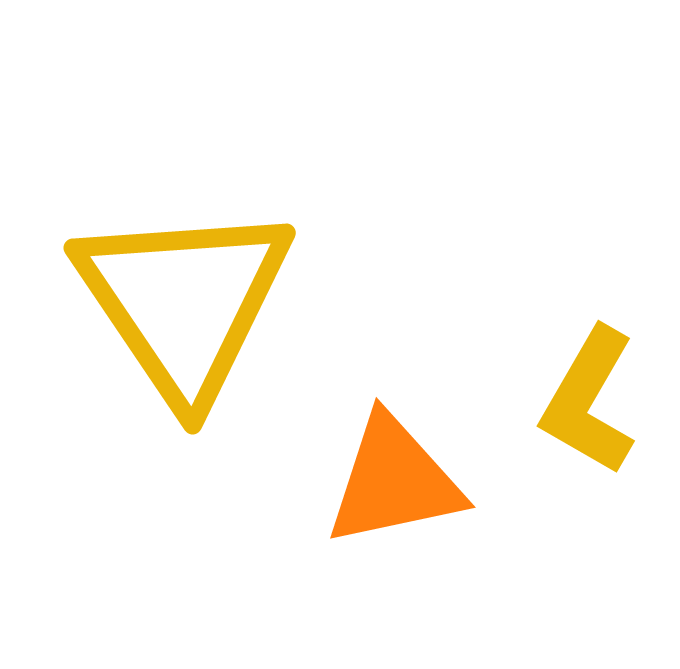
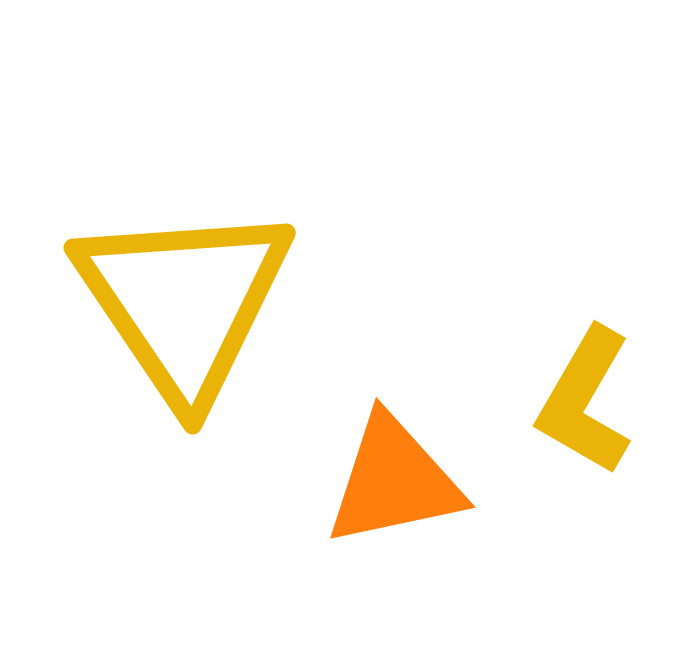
yellow L-shape: moved 4 px left
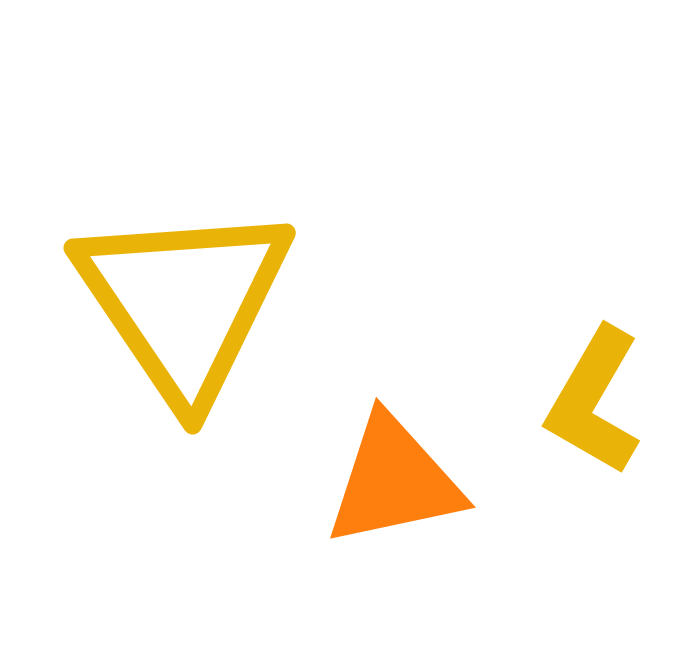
yellow L-shape: moved 9 px right
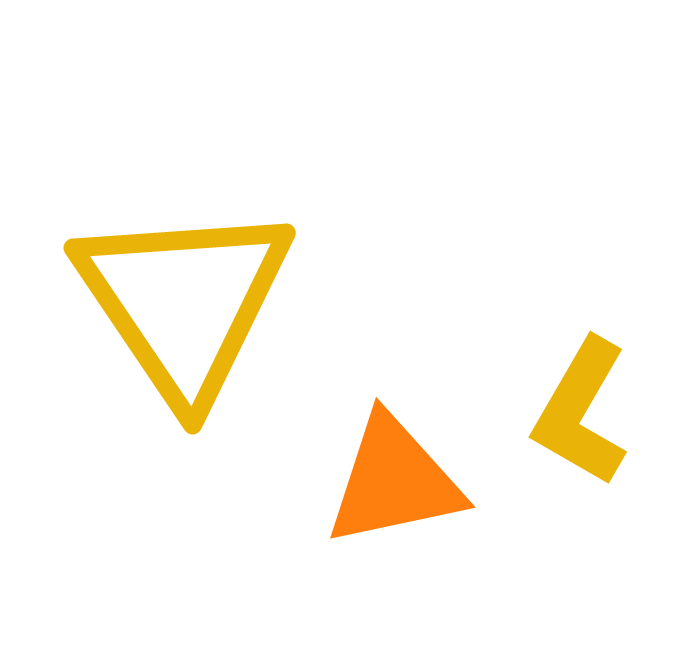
yellow L-shape: moved 13 px left, 11 px down
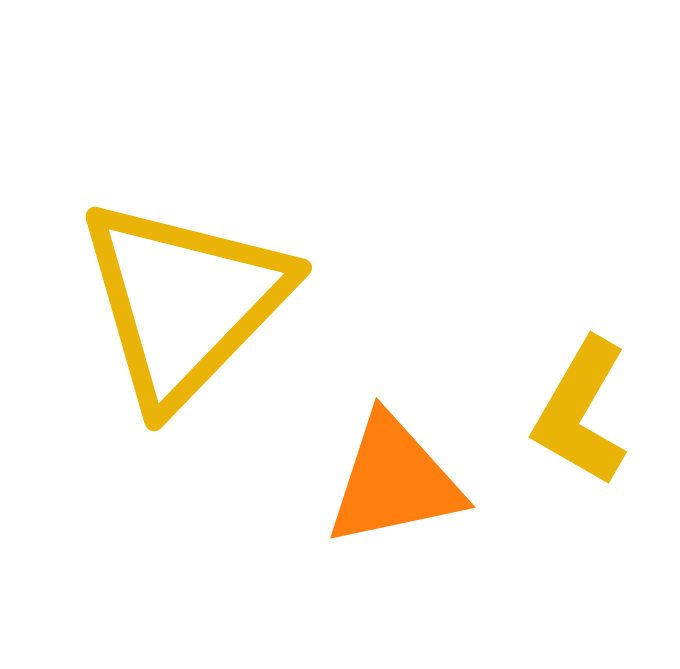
yellow triangle: rotated 18 degrees clockwise
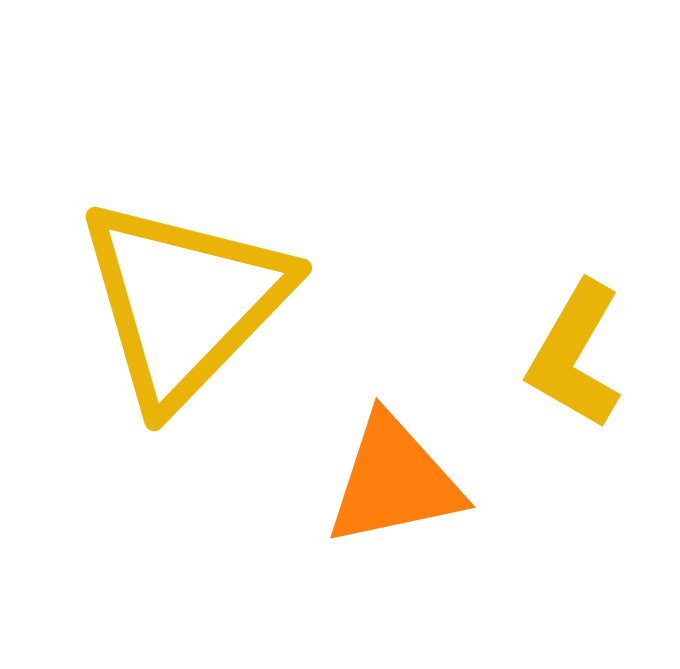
yellow L-shape: moved 6 px left, 57 px up
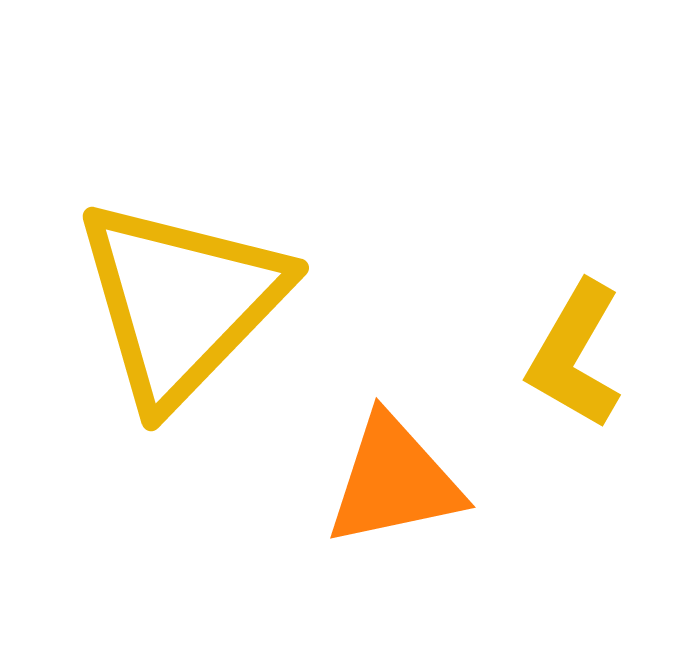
yellow triangle: moved 3 px left
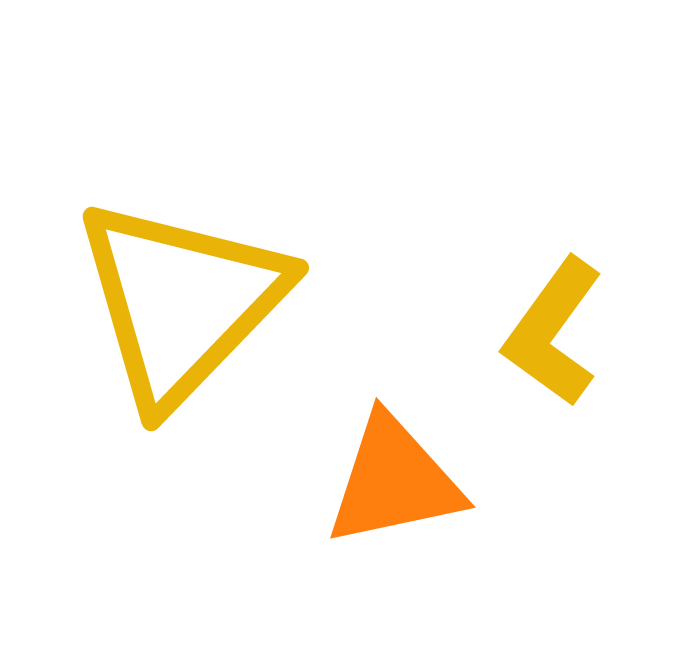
yellow L-shape: moved 22 px left, 23 px up; rotated 6 degrees clockwise
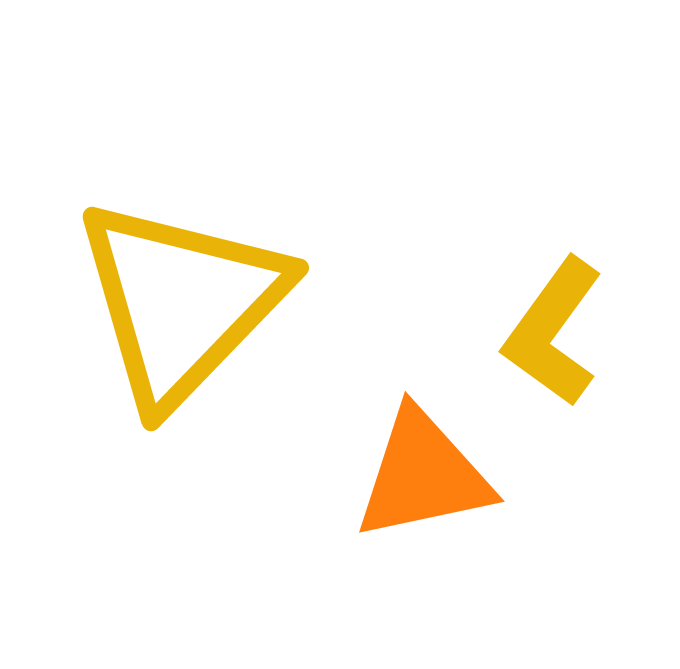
orange triangle: moved 29 px right, 6 px up
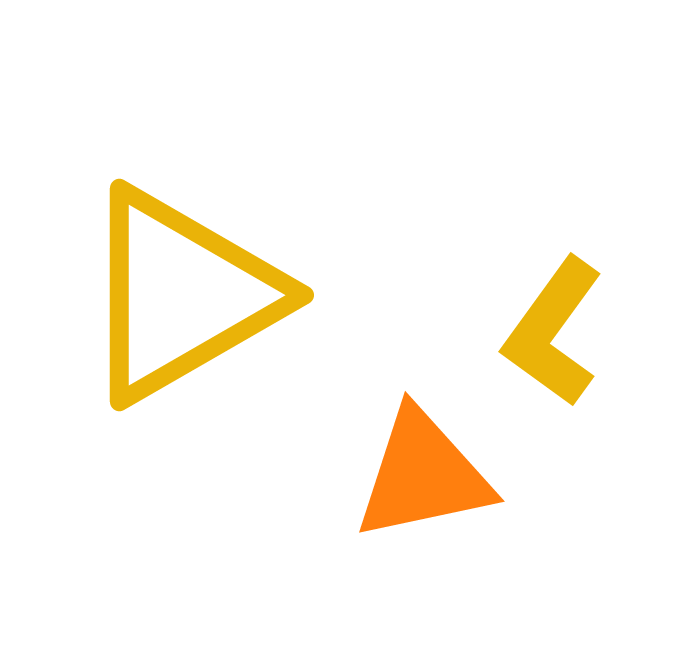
yellow triangle: moved 7 px up; rotated 16 degrees clockwise
